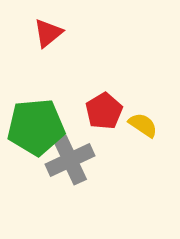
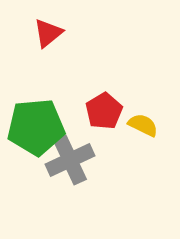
yellow semicircle: rotated 8 degrees counterclockwise
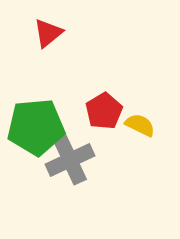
yellow semicircle: moved 3 px left
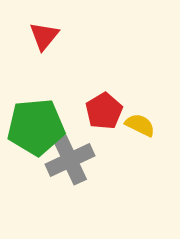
red triangle: moved 4 px left, 3 px down; rotated 12 degrees counterclockwise
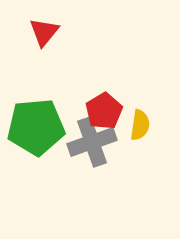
red triangle: moved 4 px up
yellow semicircle: rotated 72 degrees clockwise
gray cross: moved 22 px right, 18 px up; rotated 6 degrees clockwise
